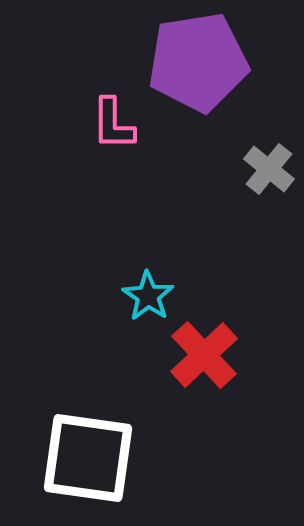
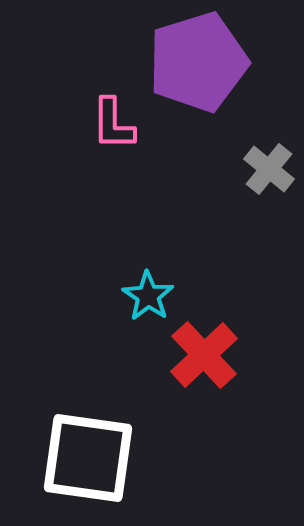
purple pentagon: rotated 8 degrees counterclockwise
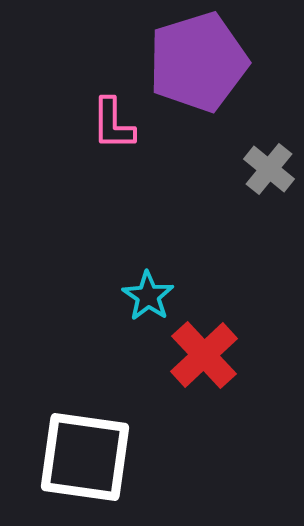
white square: moved 3 px left, 1 px up
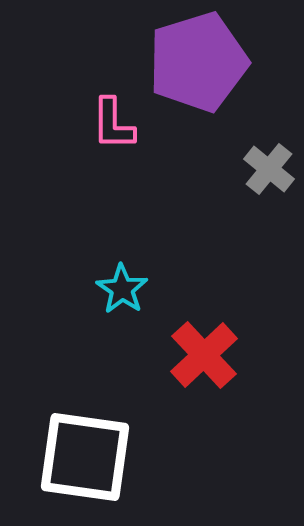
cyan star: moved 26 px left, 7 px up
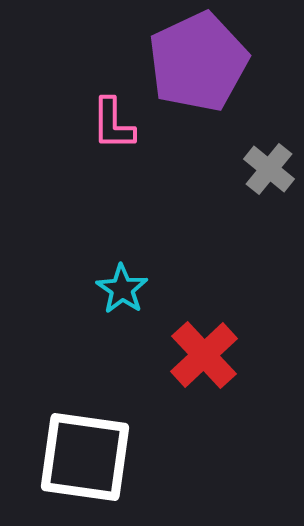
purple pentagon: rotated 8 degrees counterclockwise
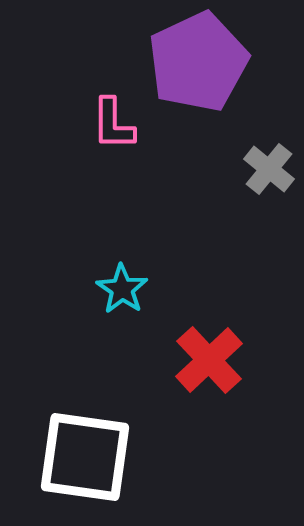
red cross: moved 5 px right, 5 px down
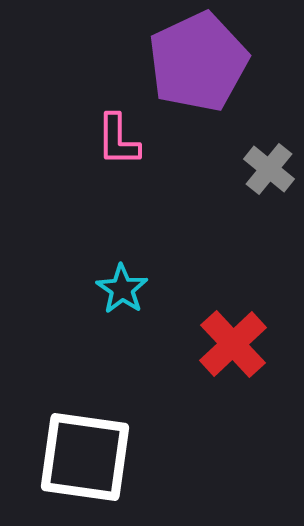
pink L-shape: moved 5 px right, 16 px down
red cross: moved 24 px right, 16 px up
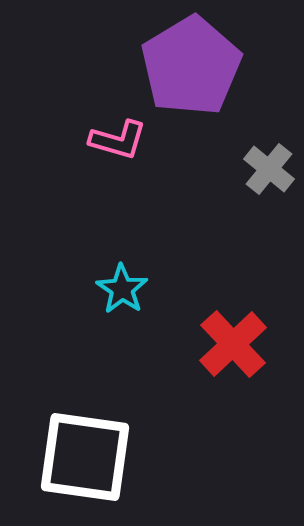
purple pentagon: moved 7 px left, 4 px down; rotated 6 degrees counterclockwise
pink L-shape: rotated 74 degrees counterclockwise
